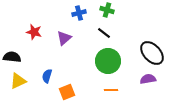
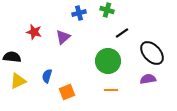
black line: moved 18 px right; rotated 72 degrees counterclockwise
purple triangle: moved 1 px left, 1 px up
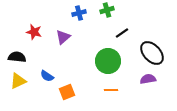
green cross: rotated 32 degrees counterclockwise
black semicircle: moved 5 px right
blue semicircle: rotated 72 degrees counterclockwise
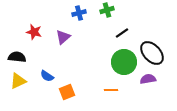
green circle: moved 16 px right, 1 px down
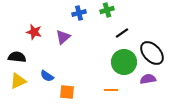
orange square: rotated 28 degrees clockwise
